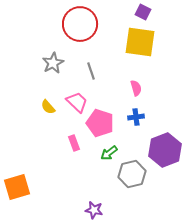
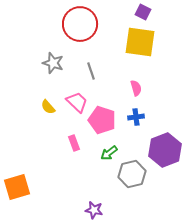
gray star: rotated 25 degrees counterclockwise
pink pentagon: moved 2 px right, 3 px up
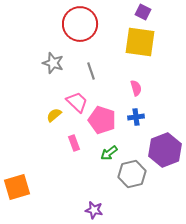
yellow semicircle: moved 6 px right, 8 px down; rotated 91 degrees clockwise
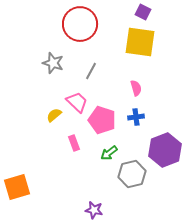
gray line: rotated 48 degrees clockwise
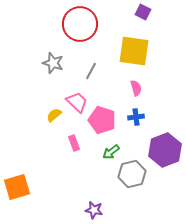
yellow square: moved 6 px left, 9 px down
green arrow: moved 2 px right, 1 px up
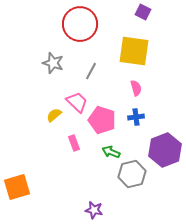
green arrow: rotated 60 degrees clockwise
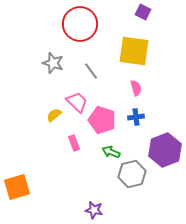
gray line: rotated 66 degrees counterclockwise
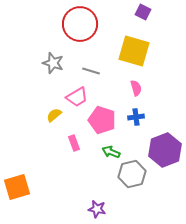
yellow square: rotated 8 degrees clockwise
gray line: rotated 36 degrees counterclockwise
pink trapezoid: moved 5 px up; rotated 105 degrees clockwise
purple star: moved 3 px right, 1 px up
